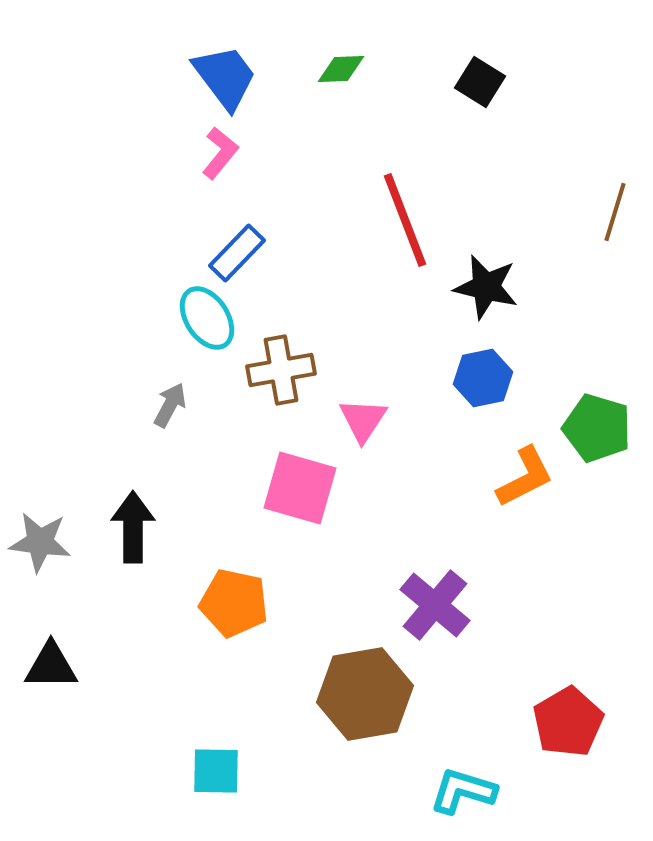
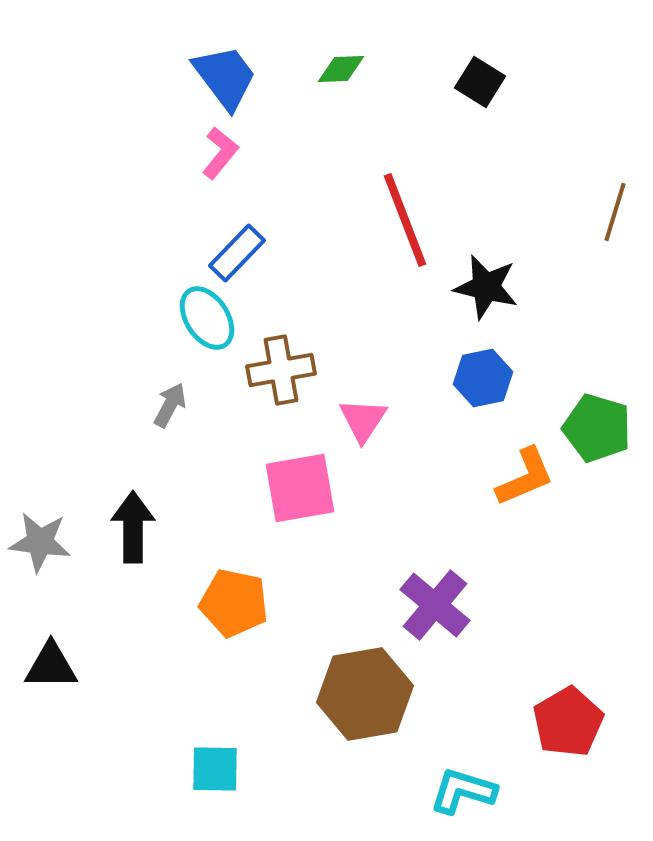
orange L-shape: rotated 4 degrees clockwise
pink square: rotated 26 degrees counterclockwise
cyan square: moved 1 px left, 2 px up
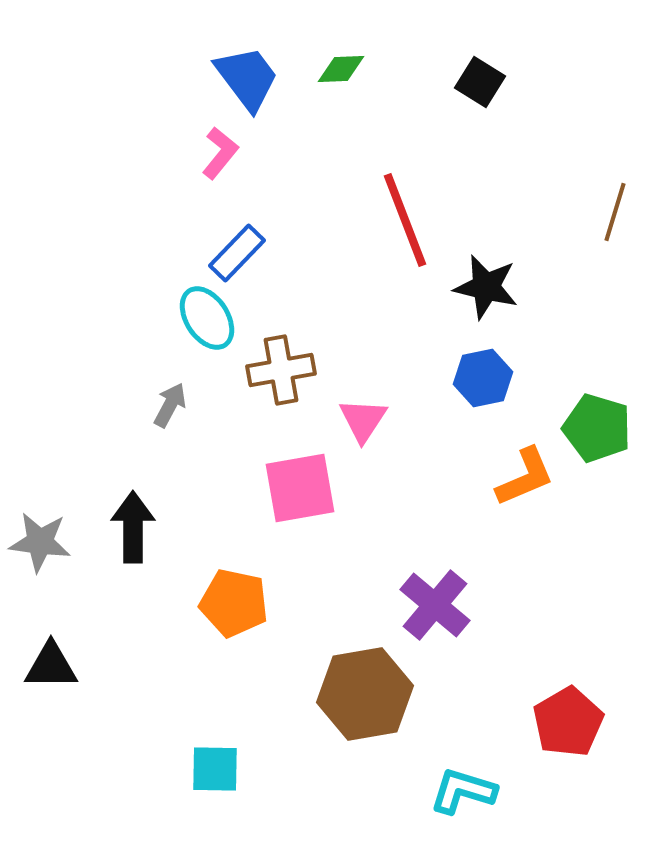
blue trapezoid: moved 22 px right, 1 px down
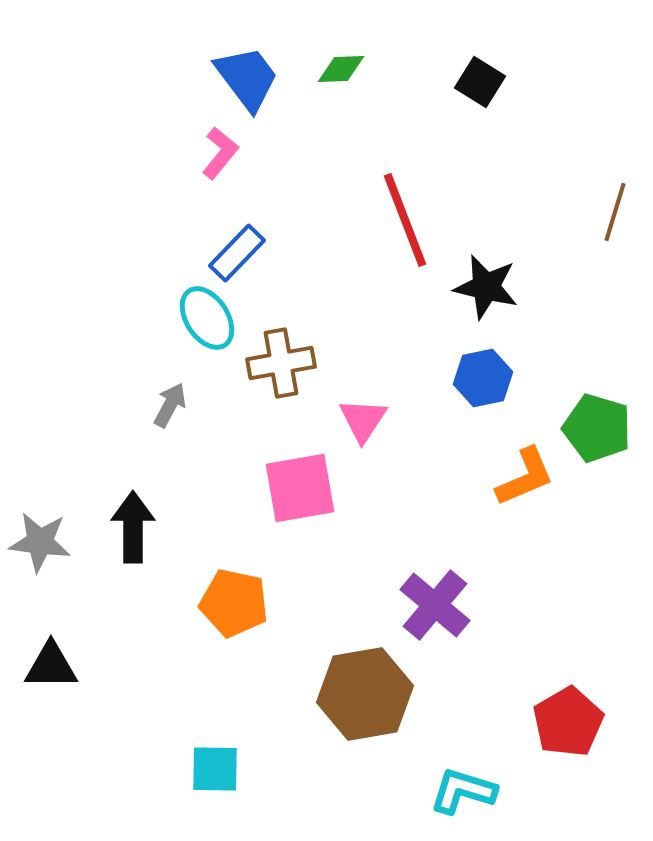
brown cross: moved 7 px up
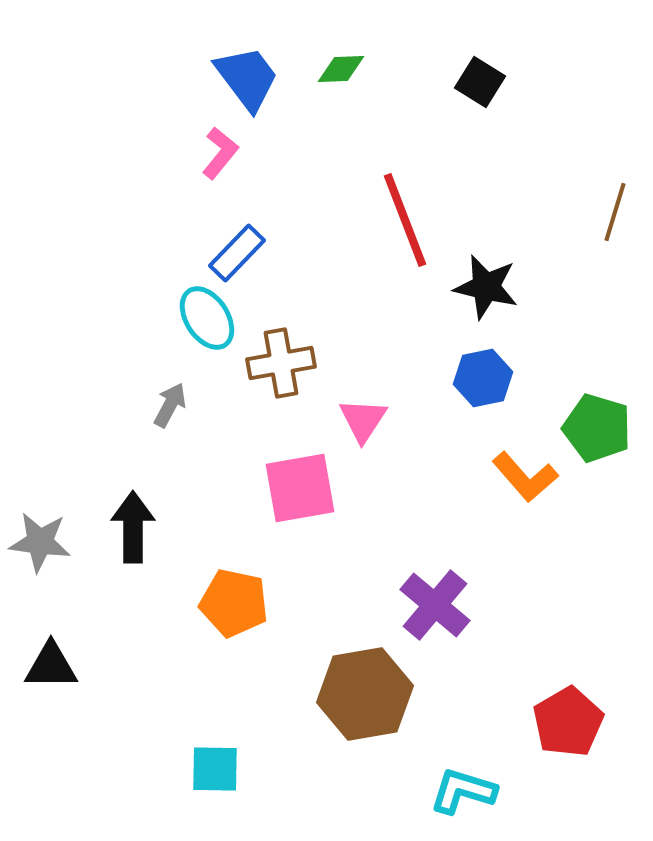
orange L-shape: rotated 72 degrees clockwise
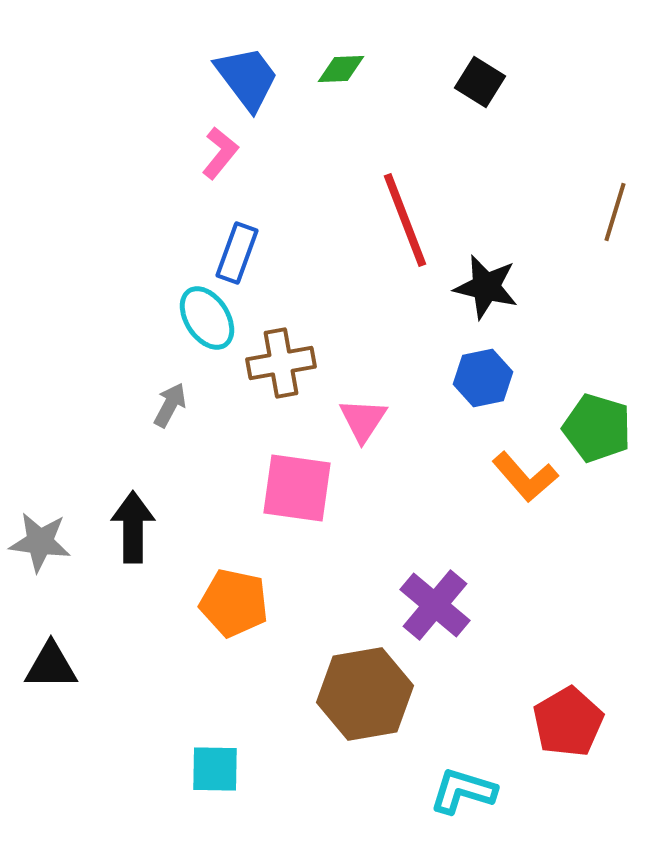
blue rectangle: rotated 24 degrees counterclockwise
pink square: moved 3 px left; rotated 18 degrees clockwise
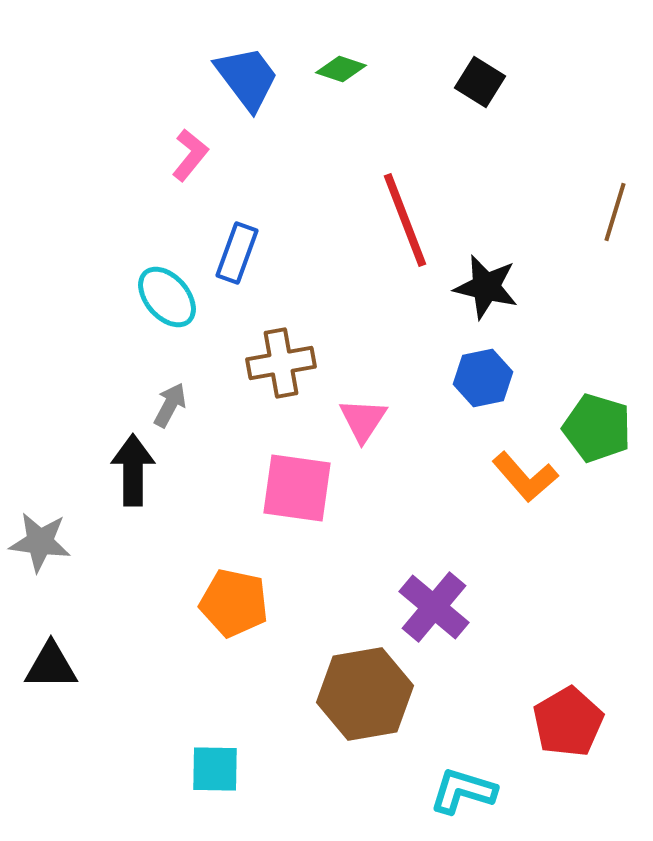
green diamond: rotated 21 degrees clockwise
pink L-shape: moved 30 px left, 2 px down
cyan ellipse: moved 40 px left, 21 px up; rotated 8 degrees counterclockwise
black arrow: moved 57 px up
purple cross: moved 1 px left, 2 px down
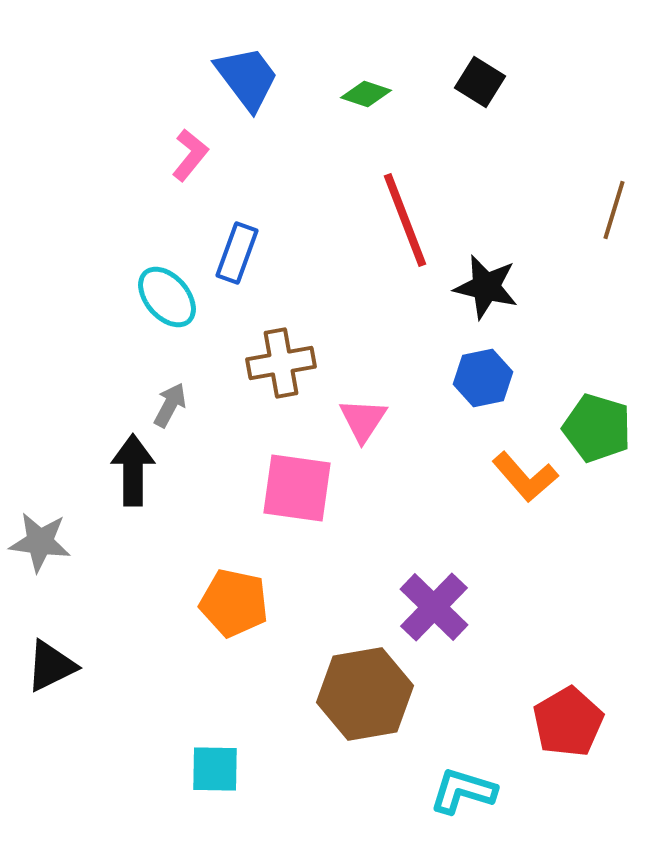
green diamond: moved 25 px right, 25 px down
brown line: moved 1 px left, 2 px up
purple cross: rotated 4 degrees clockwise
black triangle: rotated 26 degrees counterclockwise
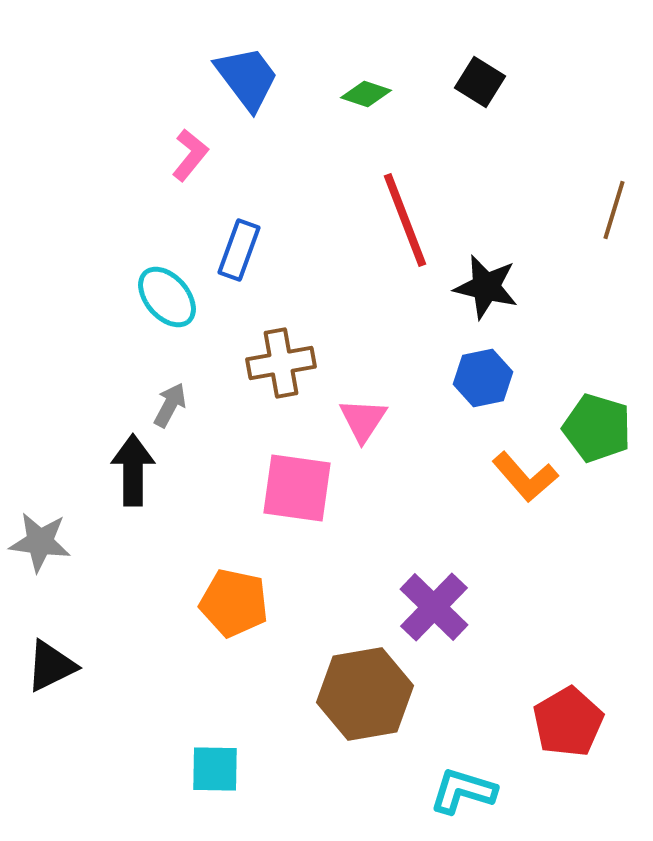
blue rectangle: moved 2 px right, 3 px up
